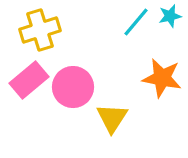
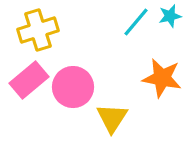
yellow cross: moved 2 px left
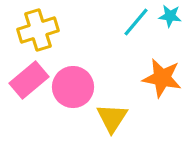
cyan star: rotated 20 degrees clockwise
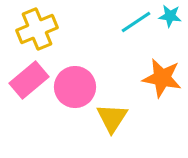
cyan line: rotated 16 degrees clockwise
yellow cross: moved 1 px left, 1 px up; rotated 6 degrees counterclockwise
pink circle: moved 2 px right
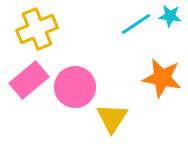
cyan line: moved 2 px down
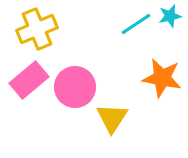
cyan star: rotated 20 degrees counterclockwise
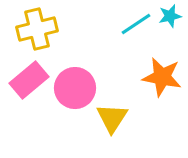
yellow cross: rotated 9 degrees clockwise
orange star: moved 1 px up
pink circle: moved 1 px down
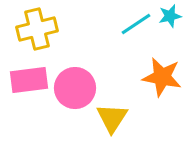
pink rectangle: rotated 33 degrees clockwise
